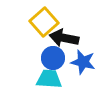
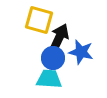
yellow square: moved 5 px left, 2 px up; rotated 32 degrees counterclockwise
black arrow: moved 5 px left; rotated 104 degrees clockwise
blue star: moved 2 px left, 10 px up
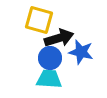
black arrow: rotated 48 degrees clockwise
blue circle: moved 3 px left
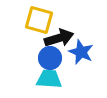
blue star: rotated 10 degrees clockwise
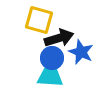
blue circle: moved 2 px right
cyan trapezoid: moved 1 px right, 2 px up
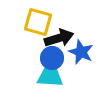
yellow square: moved 1 px left, 2 px down
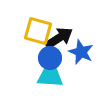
yellow square: moved 9 px down
black arrow: rotated 16 degrees counterclockwise
blue circle: moved 2 px left
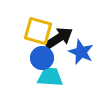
blue circle: moved 8 px left
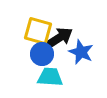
blue circle: moved 4 px up
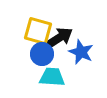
cyan trapezoid: moved 2 px right
